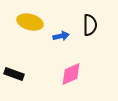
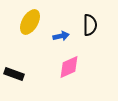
yellow ellipse: rotated 75 degrees counterclockwise
pink diamond: moved 2 px left, 7 px up
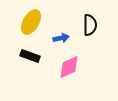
yellow ellipse: moved 1 px right
blue arrow: moved 2 px down
black rectangle: moved 16 px right, 18 px up
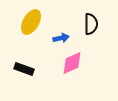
black semicircle: moved 1 px right, 1 px up
black rectangle: moved 6 px left, 13 px down
pink diamond: moved 3 px right, 4 px up
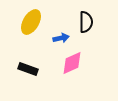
black semicircle: moved 5 px left, 2 px up
black rectangle: moved 4 px right
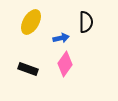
pink diamond: moved 7 px left, 1 px down; rotated 30 degrees counterclockwise
